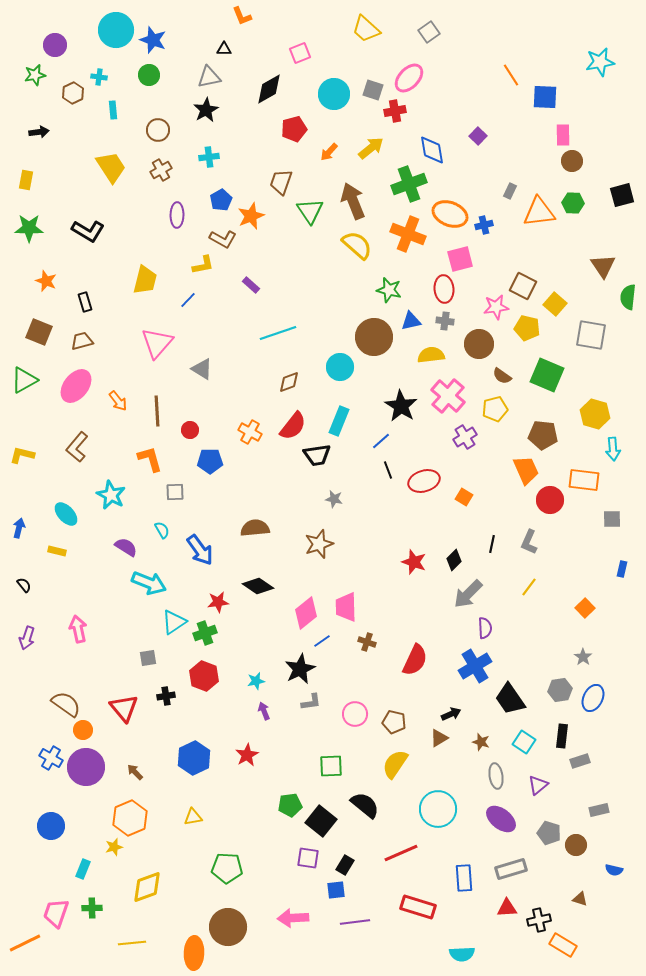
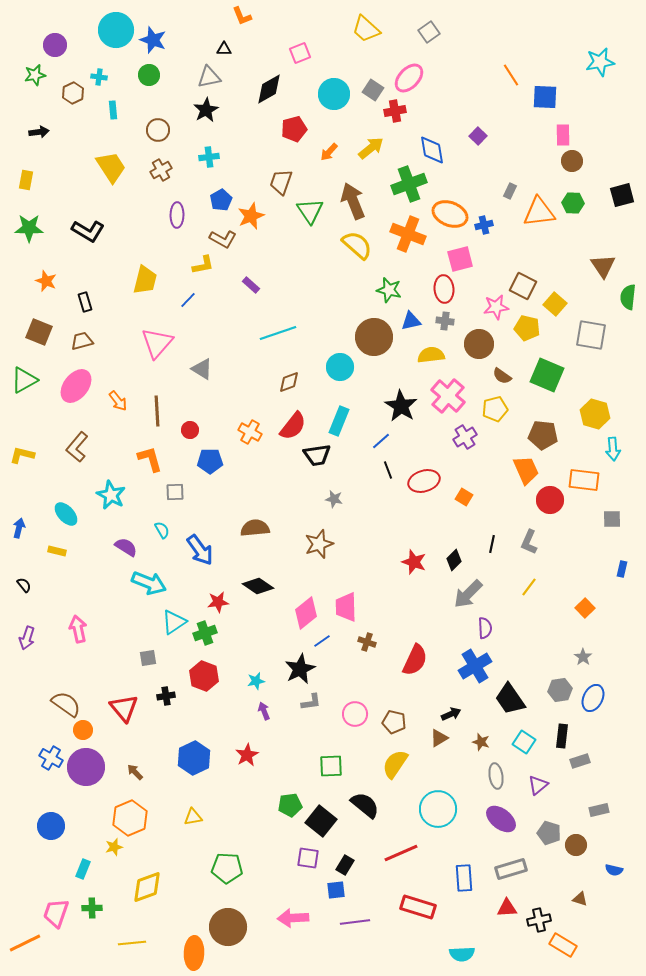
gray square at (373, 90): rotated 15 degrees clockwise
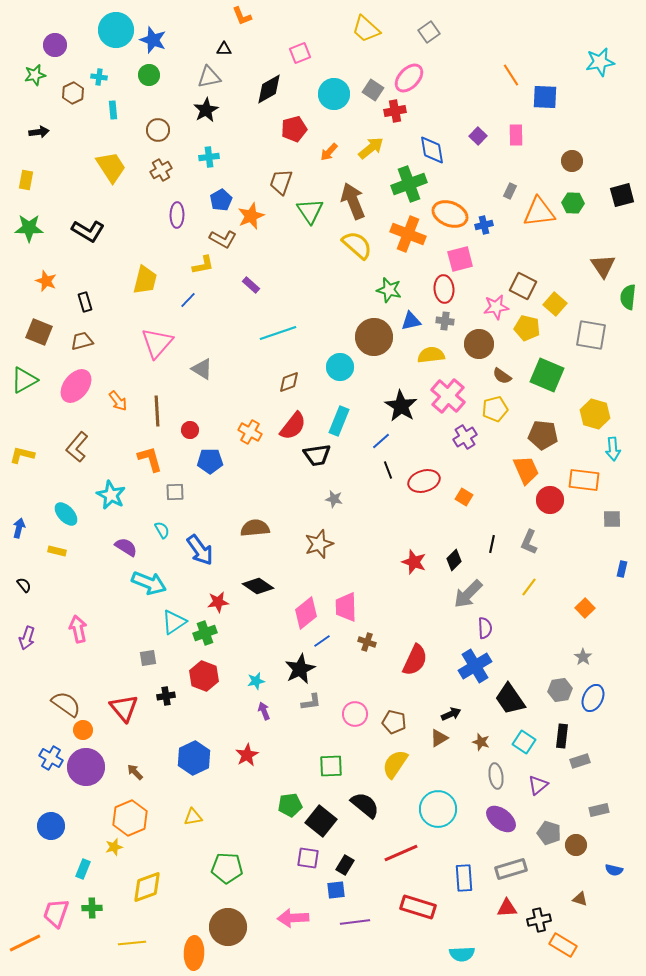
pink rectangle at (563, 135): moved 47 px left
